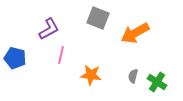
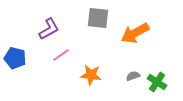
gray square: rotated 15 degrees counterclockwise
pink line: rotated 42 degrees clockwise
gray semicircle: rotated 56 degrees clockwise
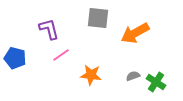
purple L-shape: rotated 75 degrees counterclockwise
green cross: moved 1 px left
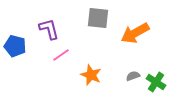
blue pentagon: moved 12 px up
orange star: rotated 15 degrees clockwise
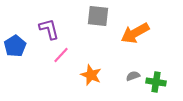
gray square: moved 2 px up
blue pentagon: rotated 25 degrees clockwise
pink line: rotated 12 degrees counterclockwise
green cross: rotated 24 degrees counterclockwise
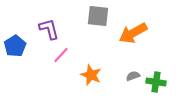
orange arrow: moved 2 px left
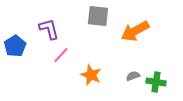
orange arrow: moved 2 px right, 2 px up
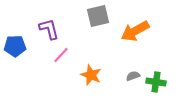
gray square: rotated 20 degrees counterclockwise
blue pentagon: rotated 30 degrees clockwise
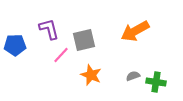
gray square: moved 14 px left, 24 px down
blue pentagon: moved 1 px up
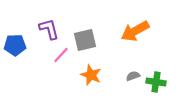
gray square: moved 1 px right
